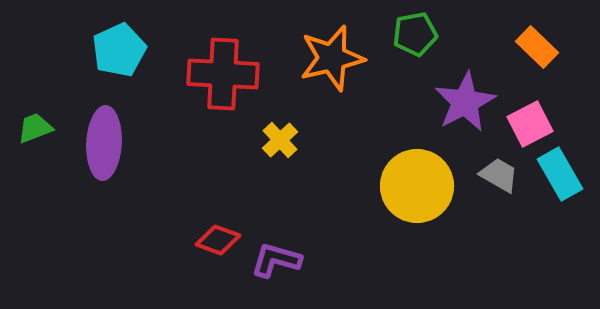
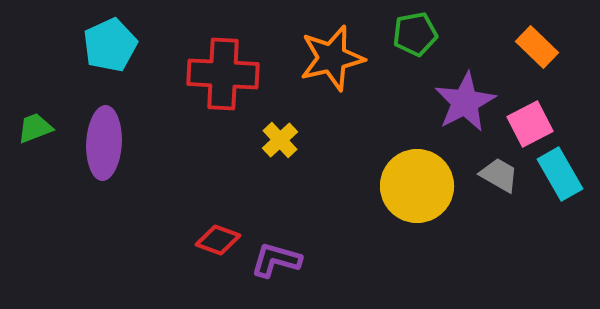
cyan pentagon: moved 9 px left, 5 px up
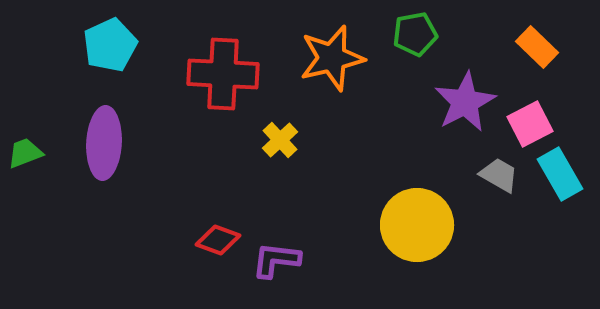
green trapezoid: moved 10 px left, 25 px down
yellow circle: moved 39 px down
purple L-shape: rotated 9 degrees counterclockwise
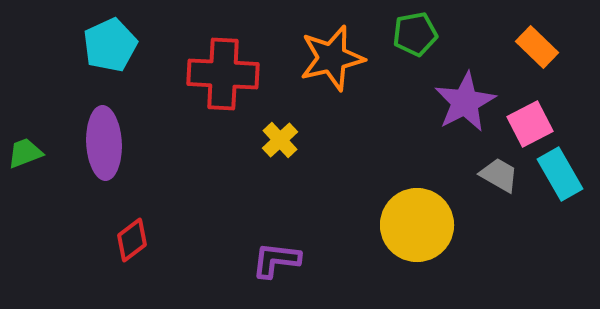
purple ellipse: rotated 6 degrees counterclockwise
red diamond: moved 86 px left; rotated 57 degrees counterclockwise
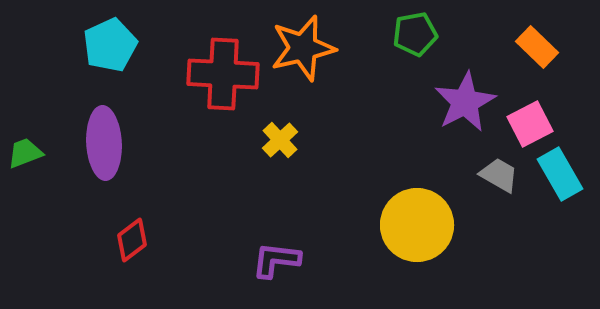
orange star: moved 29 px left, 10 px up
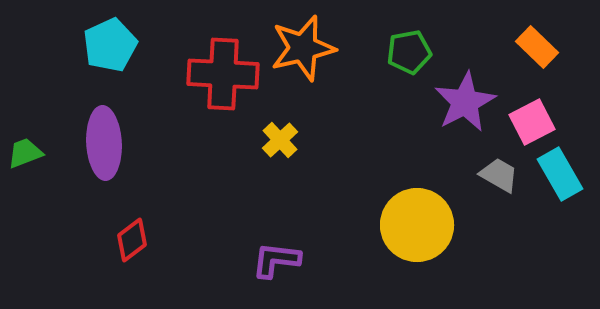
green pentagon: moved 6 px left, 18 px down
pink square: moved 2 px right, 2 px up
